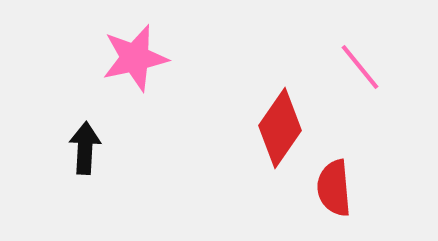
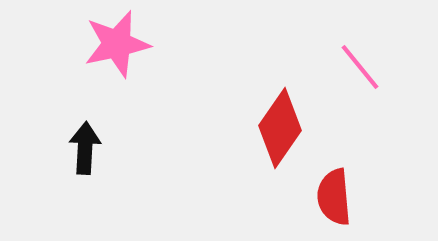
pink star: moved 18 px left, 14 px up
red semicircle: moved 9 px down
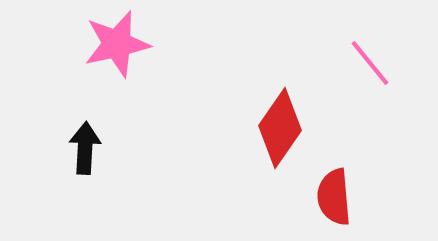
pink line: moved 10 px right, 4 px up
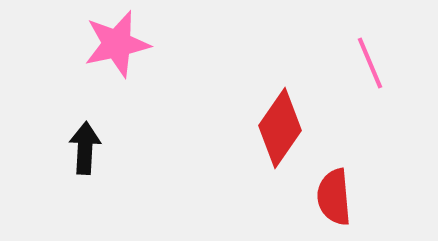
pink line: rotated 16 degrees clockwise
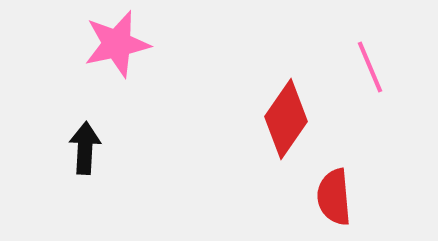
pink line: moved 4 px down
red diamond: moved 6 px right, 9 px up
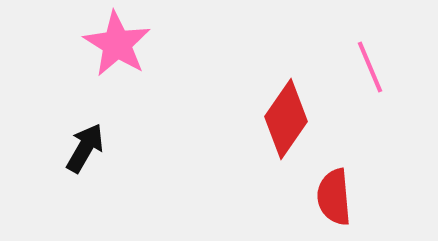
pink star: rotated 28 degrees counterclockwise
black arrow: rotated 27 degrees clockwise
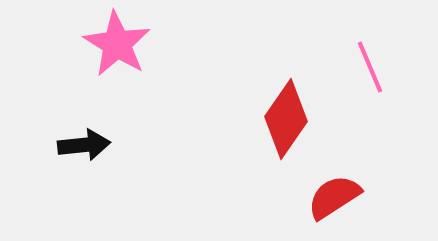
black arrow: moved 1 px left, 3 px up; rotated 54 degrees clockwise
red semicircle: rotated 62 degrees clockwise
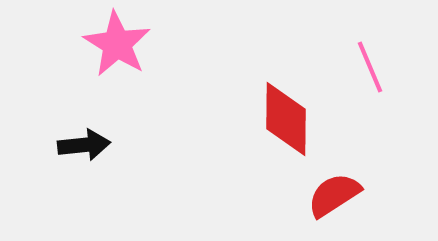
red diamond: rotated 34 degrees counterclockwise
red semicircle: moved 2 px up
